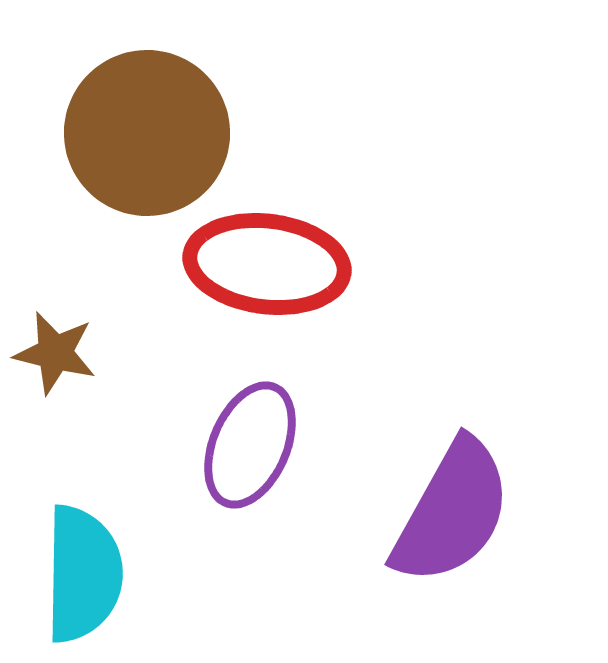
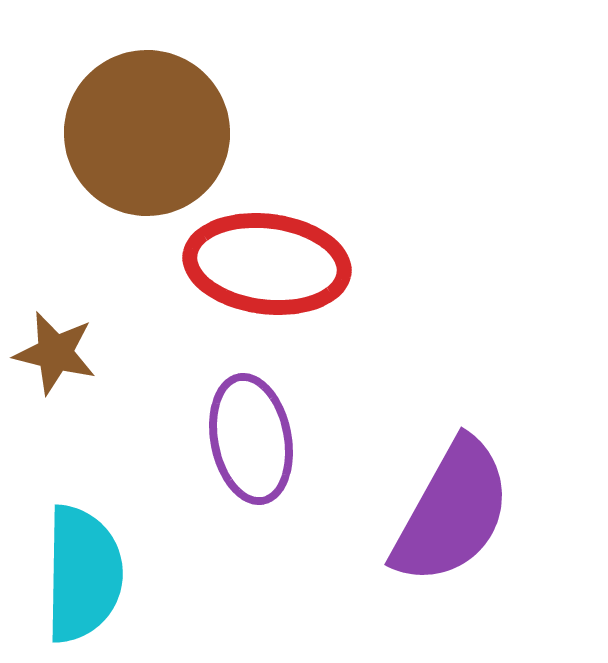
purple ellipse: moved 1 px right, 6 px up; rotated 34 degrees counterclockwise
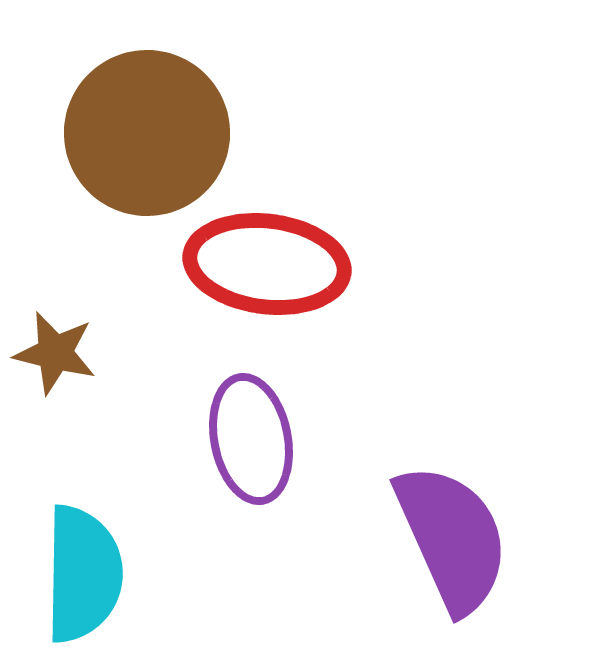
purple semicircle: moved 26 px down; rotated 53 degrees counterclockwise
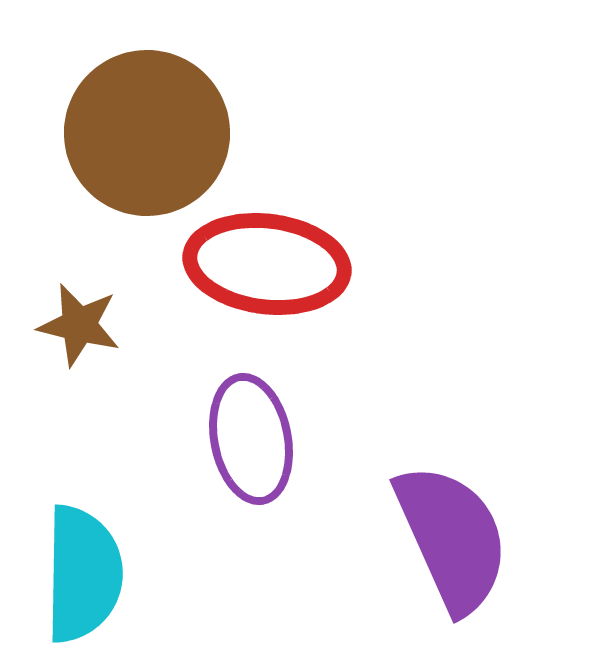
brown star: moved 24 px right, 28 px up
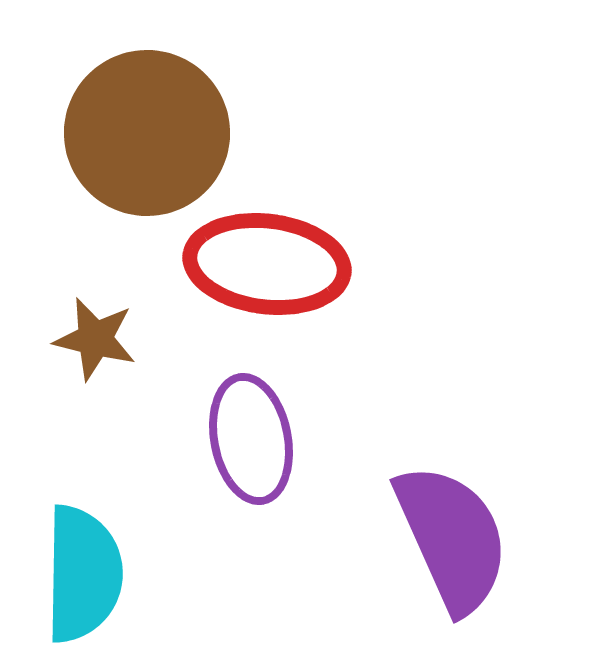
brown star: moved 16 px right, 14 px down
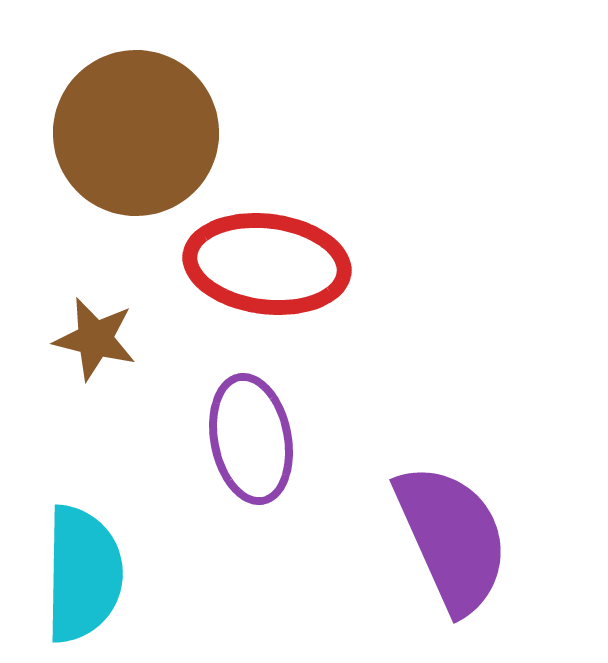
brown circle: moved 11 px left
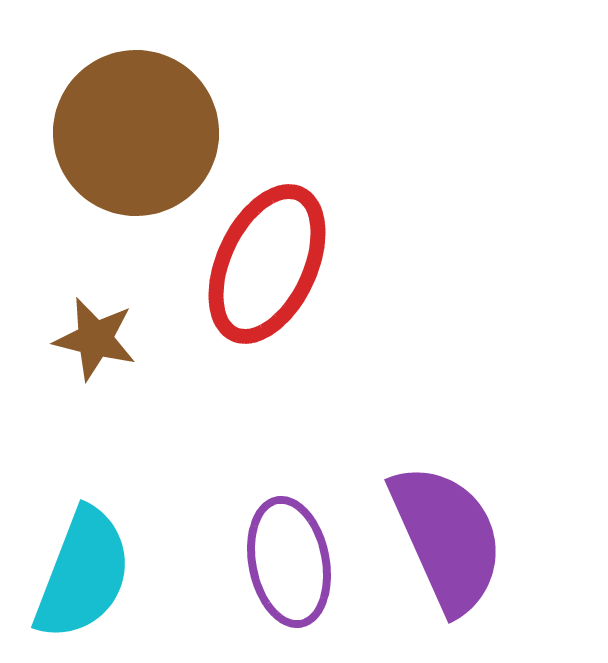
red ellipse: rotated 72 degrees counterclockwise
purple ellipse: moved 38 px right, 123 px down
purple semicircle: moved 5 px left
cyan semicircle: rotated 20 degrees clockwise
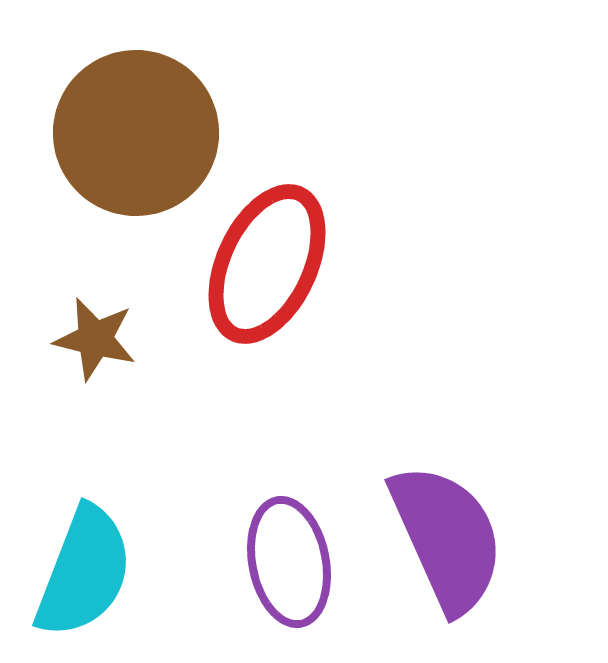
cyan semicircle: moved 1 px right, 2 px up
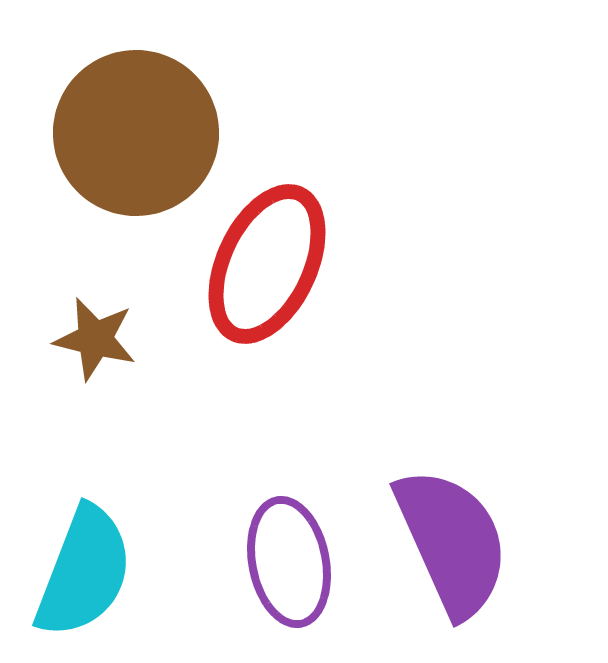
purple semicircle: moved 5 px right, 4 px down
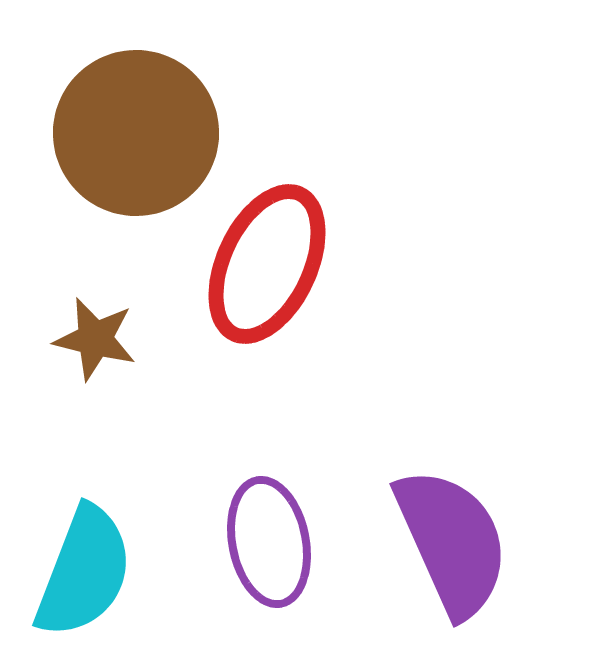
purple ellipse: moved 20 px left, 20 px up
